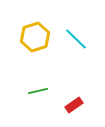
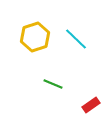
green line: moved 15 px right, 7 px up; rotated 36 degrees clockwise
red rectangle: moved 17 px right
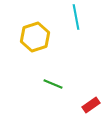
cyan line: moved 22 px up; rotated 35 degrees clockwise
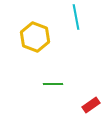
yellow hexagon: rotated 20 degrees counterclockwise
green line: rotated 24 degrees counterclockwise
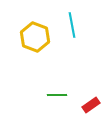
cyan line: moved 4 px left, 8 px down
green line: moved 4 px right, 11 px down
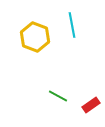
green line: moved 1 px right, 1 px down; rotated 30 degrees clockwise
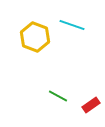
cyan line: rotated 60 degrees counterclockwise
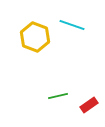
green line: rotated 42 degrees counterclockwise
red rectangle: moved 2 px left
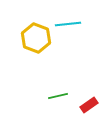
cyan line: moved 4 px left, 1 px up; rotated 25 degrees counterclockwise
yellow hexagon: moved 1 px right, 1 px down
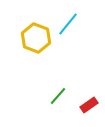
cyan line: rotated 45 degrees counterclockwise
green line: rotated 36 degrees counterclockwise
